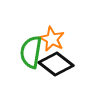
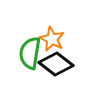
green semicircle: moved 1 px left, 1 px down
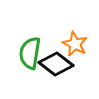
orange star: moved 23 px right, 5 px down
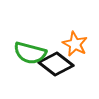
green semicircle: rotated 84 degrees counterclockwise
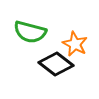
green semicircle: moved 21 px up
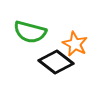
black diamond: moved 2 px up
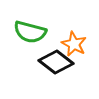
orange star: moved 1 px left
